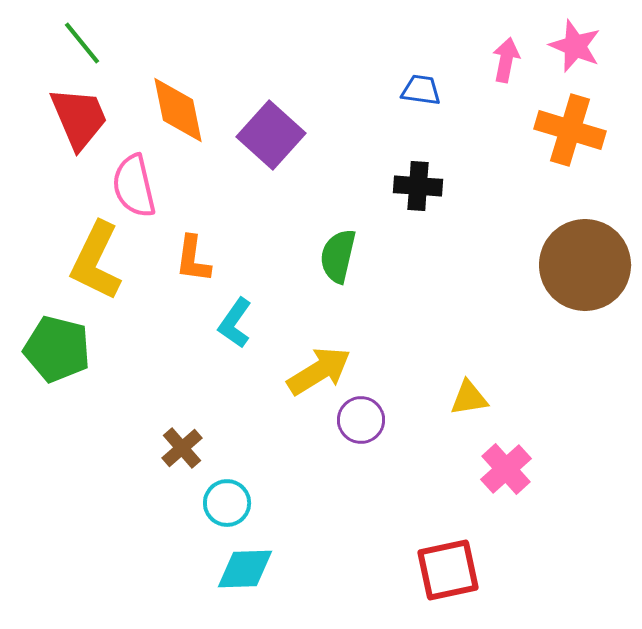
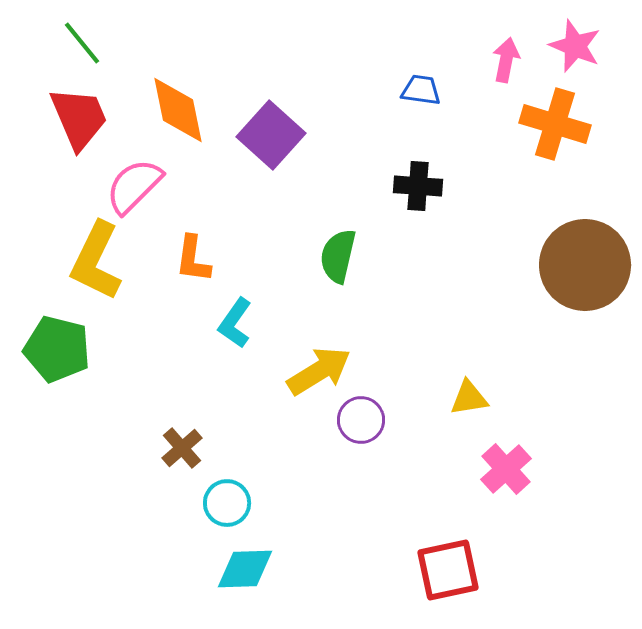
orange cross: moved 15 px left, 6 px up
pink semicircle: rotated 58 degrees clockwise
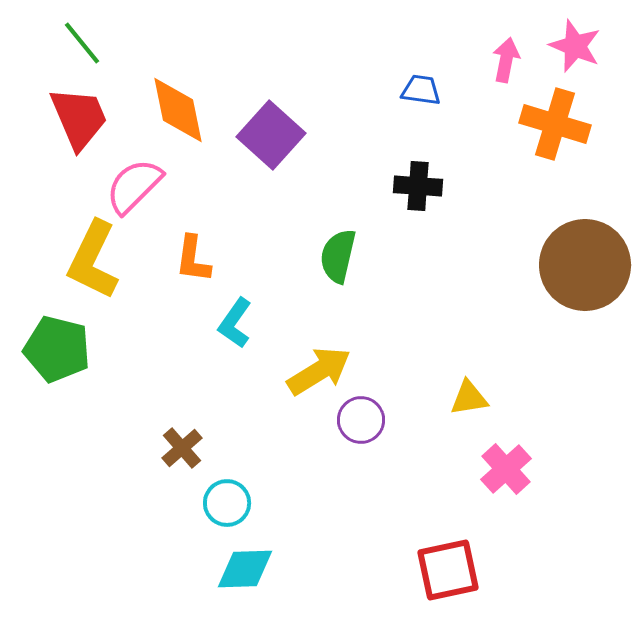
yellow L-shape: moved 3 px left, 1 px up
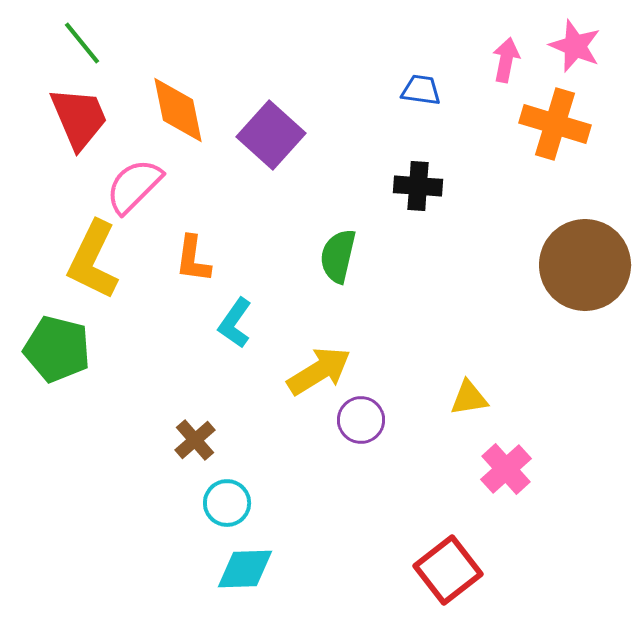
brown cross: moved 13 px right, 8 px up
red square: rotated 26 degrees counterclockwise
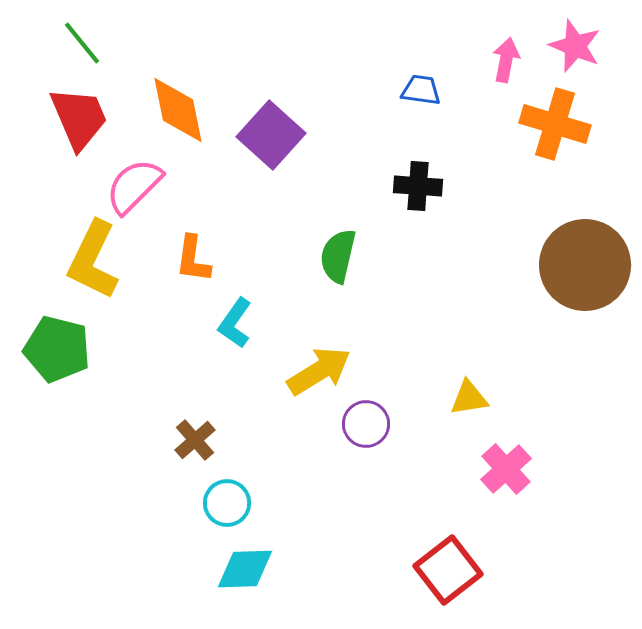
purple circle: moved 5 px right, 4 px down
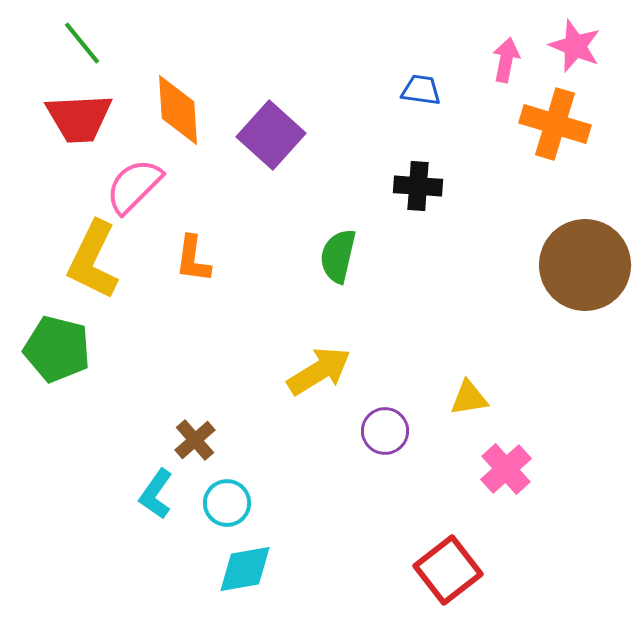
orange diamond: rotated 8 degrees clockwise
red trapezoid: rotated 110 degrees clockwise
cyan L-shape: moved 79 px left, 171 px down
purple circle: moved 19 px right, 7 px down
cyan diamond: rotated 8 degrees counterclockwise
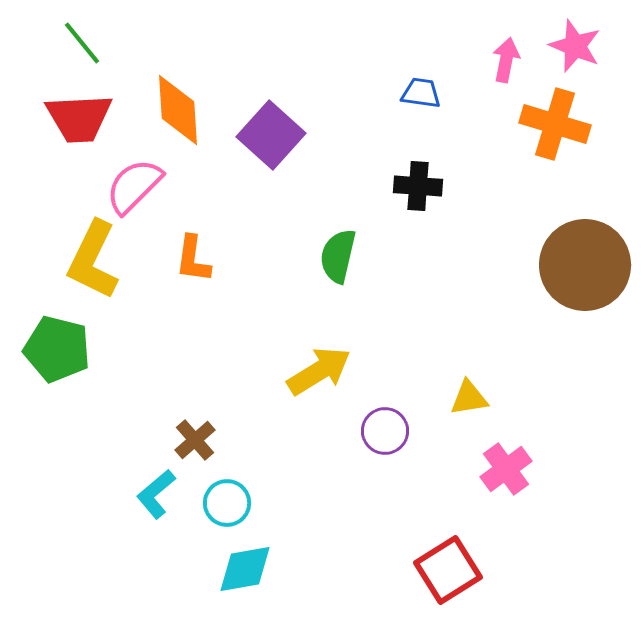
blue trapezoid: moved 3 px down
pink cross: rotated 6 degrees clockwise
cyan L-shape: rotated 15 degrees clockwise
red square: rotated 6 degrees clockwise
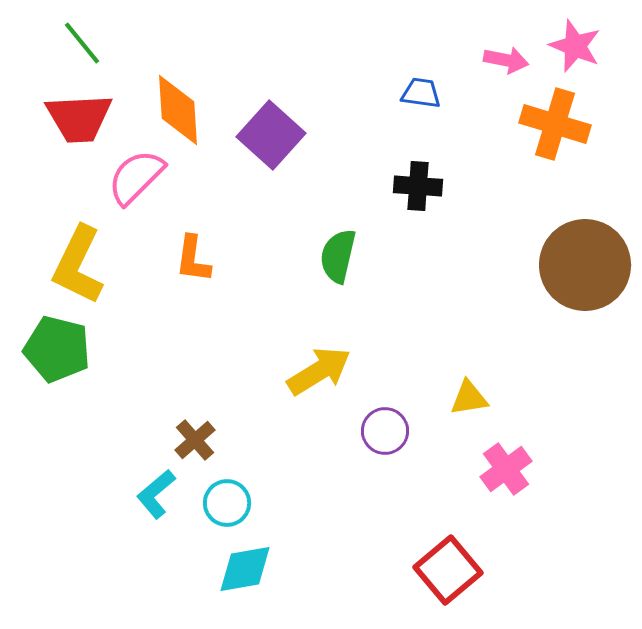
pink arrow: rotated 90 degrees clockwise
pink semicircle: moved 2 px right, 9 px up
yellow L-shape: moved 15 px left, 5 px down
red square: rotated 8 degrees counterclockwise
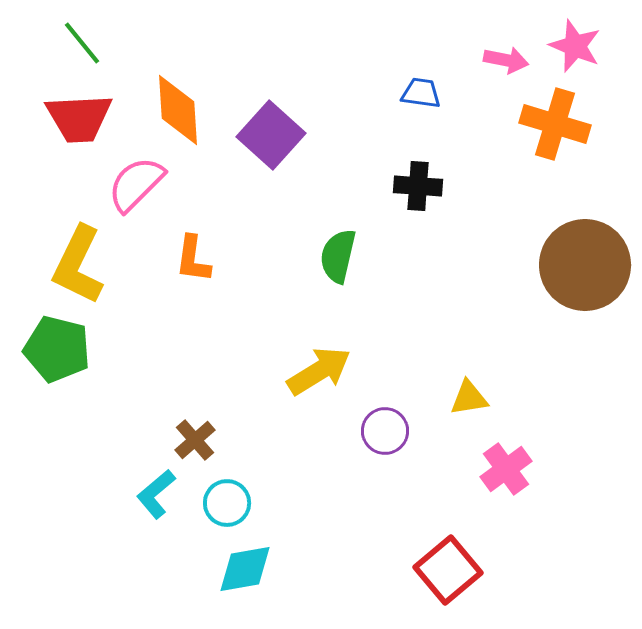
pink semicircle: moved 7 px down
